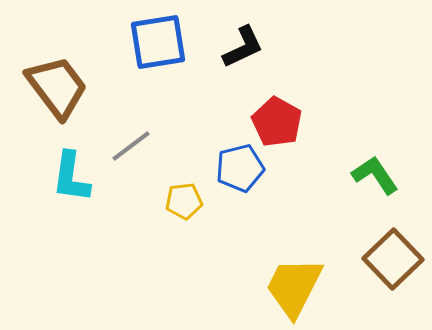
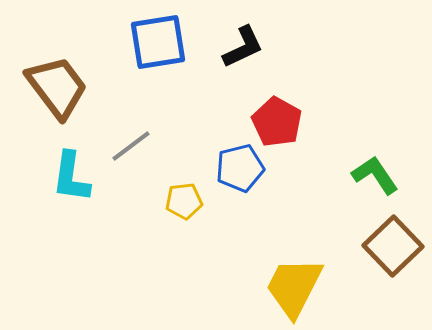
brown square: moved 13 px up
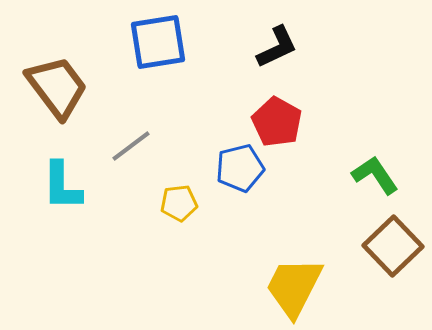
black L-shape: moved 34 px right
cyan L-shape: moved 9 px left, 9 px down; rotated 8 degrees counterclockwise
yellow pentagon: moved 5 px left, 2 px down
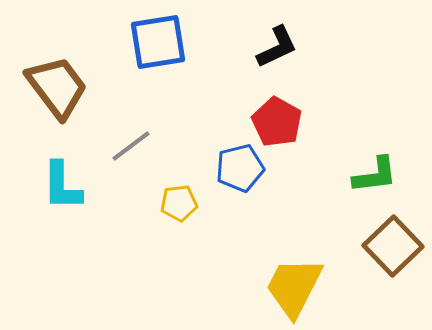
green L-shape: rotated 117 degrees clockwise
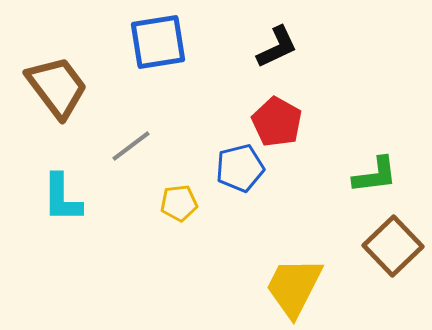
cyan L-shape: moved 12 px down
